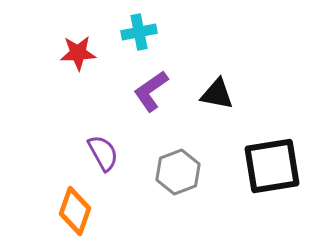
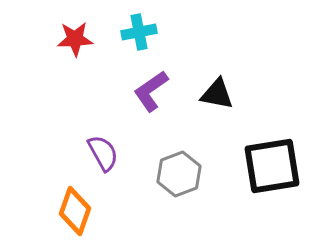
red star: moved 3 px left, 14 px up
gray hexagon: moved 1 px right, 2 px down
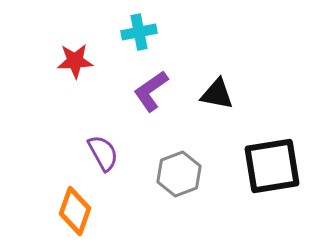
red star: moved 22 px down
